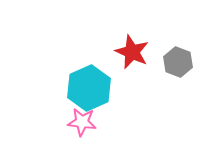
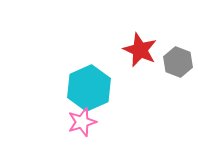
red star: moved 8 px right, 2 px up
pink star: rotated 24 degrees counterclockwise
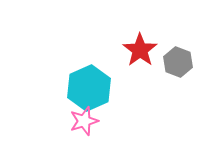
red star: rotated 12 degrees clockwise
pink star: moved 2 px right, 1 px up
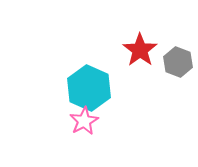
cyan hexagon: rotated 12 degrees counterclockwise
pink star: rotated 12 degrees counterclockwise
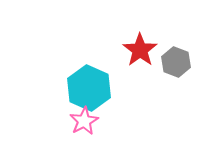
gray hexagon: moved 2 px left
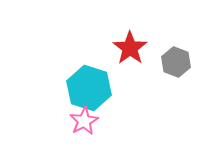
red star: moved 10 px left, 2 px up
cyan hexagon: rotated 6 degrees counterclockwise
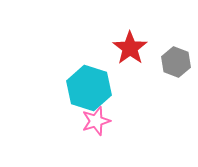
pink star: moved 12 px right; rotated 12 degrees clockwise
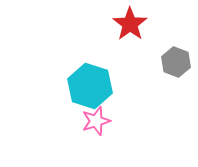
red star: moved 24 px up
cyan hexagon: moved 1 px right, 2 px up
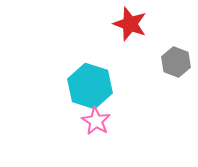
red star: rotated 16 degrees counterclockwise
pink star: rotated 24 degrees counterclockwise
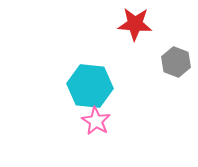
red star: moved 5 px right; rotated 16 degrees counterclockwise
cyan hexagon: rotated 12 degrees counterclockwise
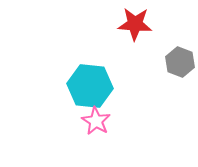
gray hexagon: moved 4 px right
